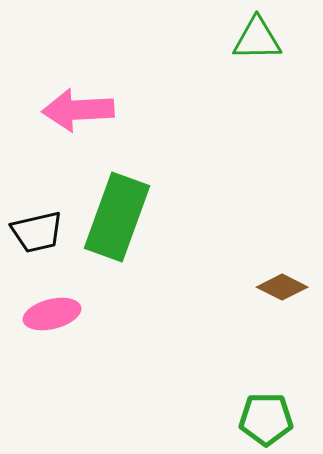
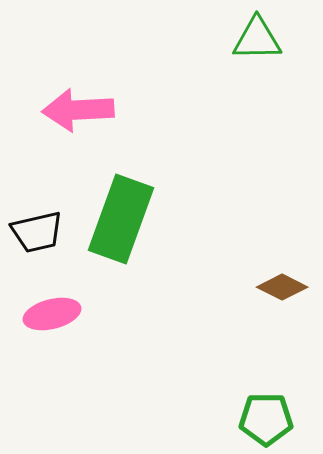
green rectangle: moved 4 px right, 2 px down
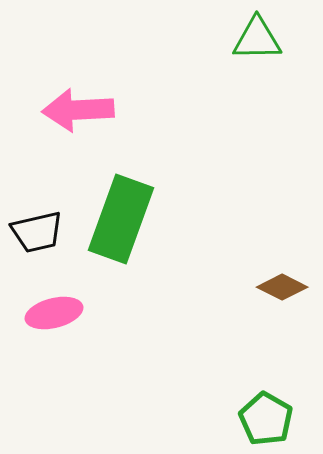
pink ellipse: moved 2 px right, 1 px up
green pentagon: rotated 30 degrees clockwise
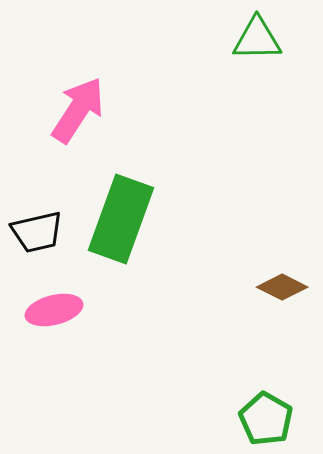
pink arrow: rotated 126 degrees clockwise
pink ellipse: moved 3 px up
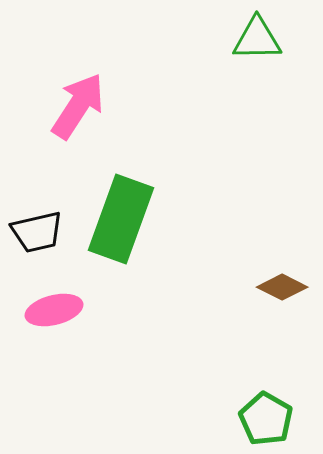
pink arrow: moved 4 px up
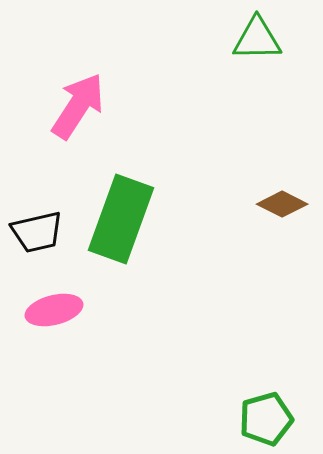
brown diamond: moved 83 px up
green pentagon: rotated 26 degrees clockwise
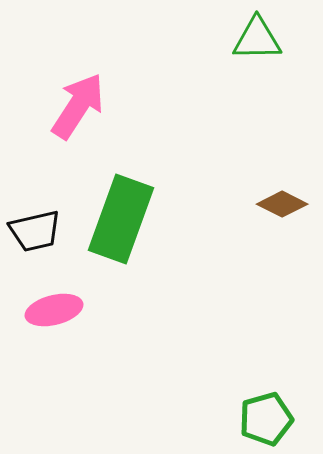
black trapezoid: moved 2 px left, 1 px up
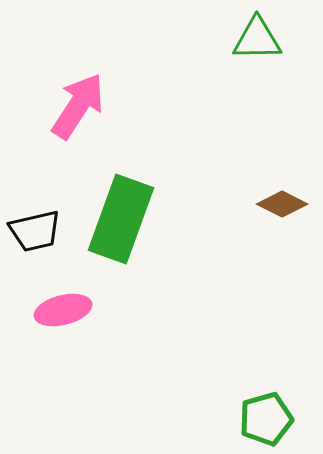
pink ellipse: moved 9 px right
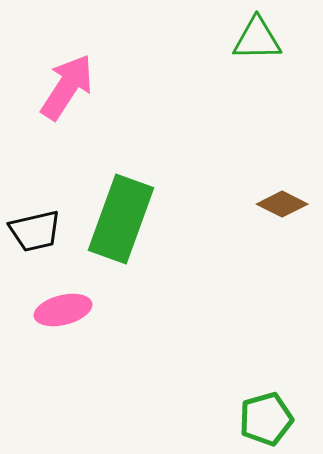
pink arrow: moved 11 px left, 19 px up
